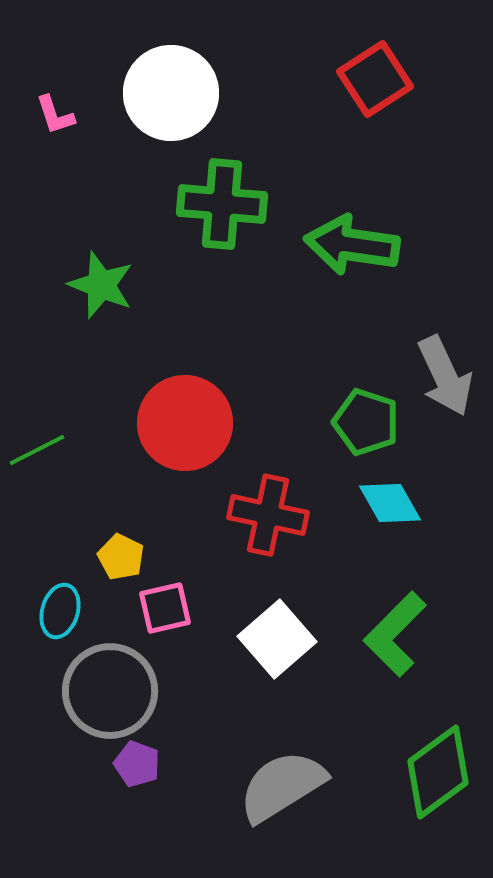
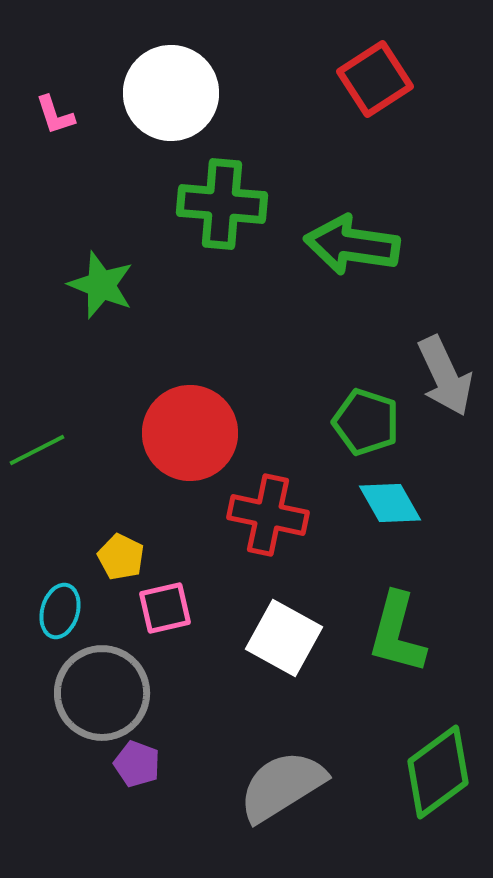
red circle: moved 5 px right, 10 px down
green L-shape: moved 2 px right, 1 px up; rotated 30 degrees counterclockwise
white square: moved 7 px right, 1 px up; rotated 20 degrees counterclockwise
gray circle: moved 8 px left, 2 px down
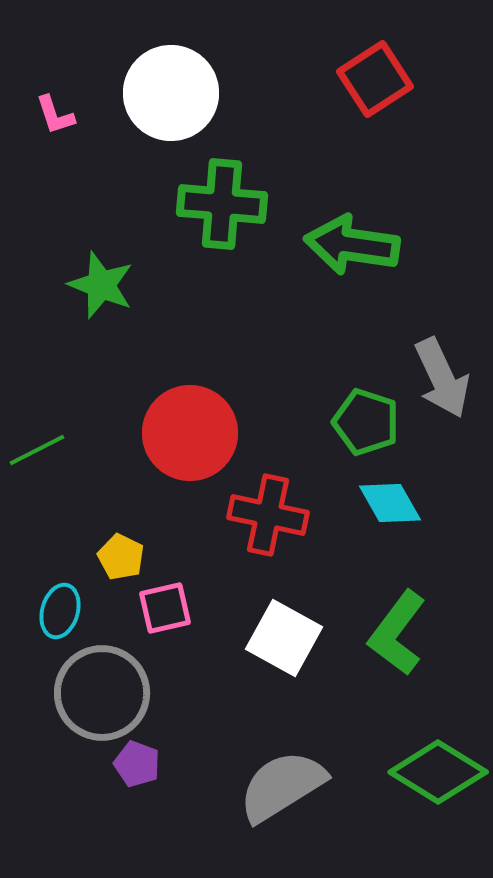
gray arrow: moved 3 px left, 2 px down
green L-shape: rotated 22 degrees clockwise
green diamond: rotated 68 degrees clockwise
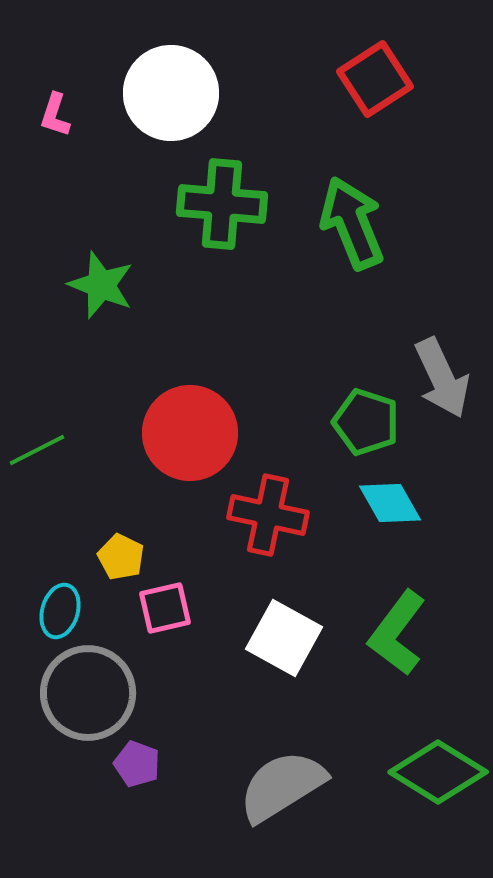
pink L-shape: rotated 36 degrees clockwise
green arrow: moved 22 px up; rotated 60 degrees clockwise
gray circle: moved 14 px left
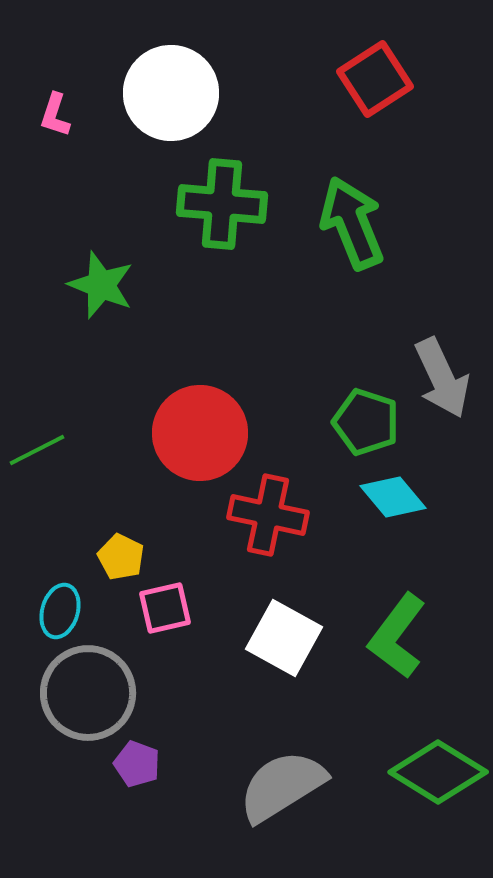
red circle: moved 10 px right
cyan diamond: moved 3 px right, 6 px up; rotated 10 degrees counterclockwise
green L-shape: moved 3 px down
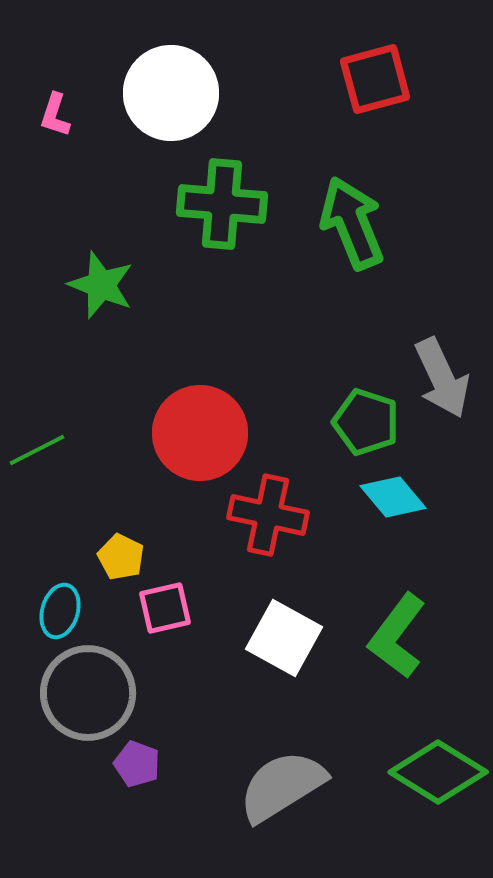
red square: rotated 18 degrees clockwise
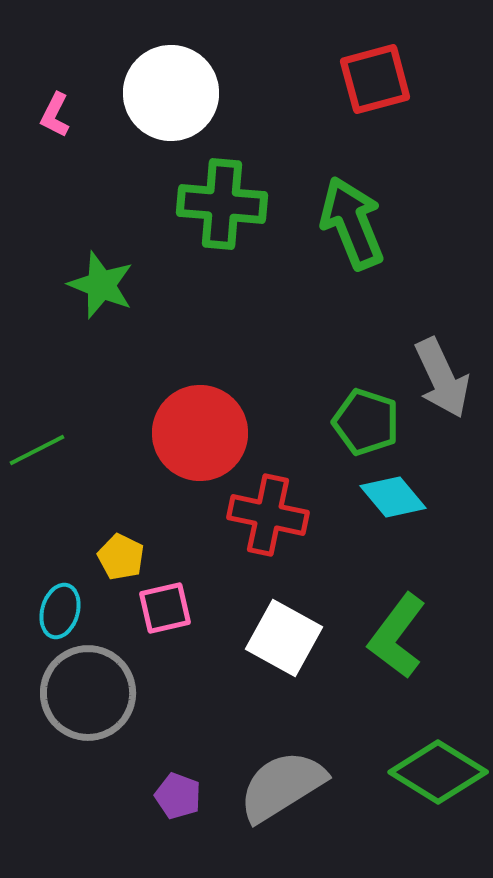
pink L-shape: rotated 9 degrees clockwise
purple pentagon: moved 41 px right, 32 px down
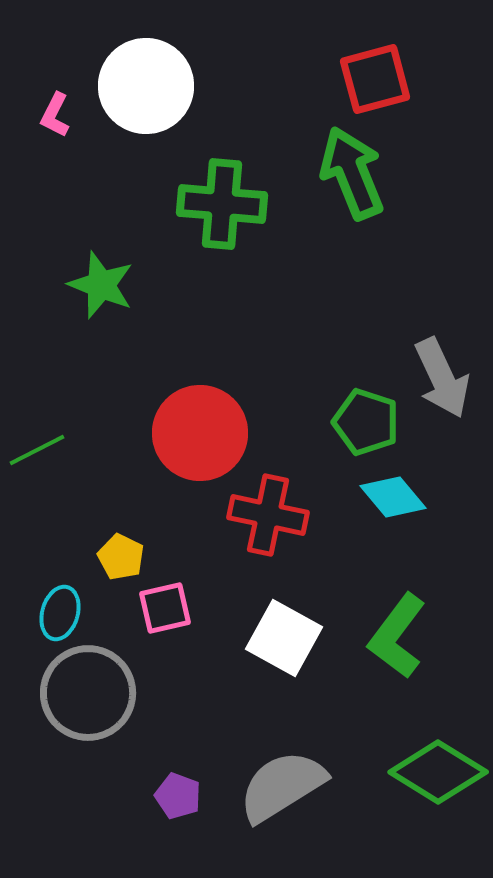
white circle: moved 25 px left, 7 px up
green arrow: moved 50 px up
cyan ellipse: moved 2 px down
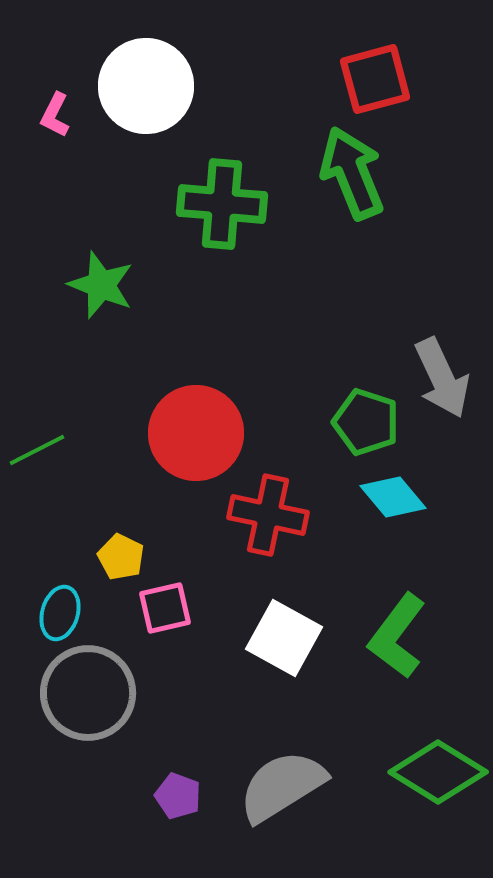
red circle: moved 4 px left
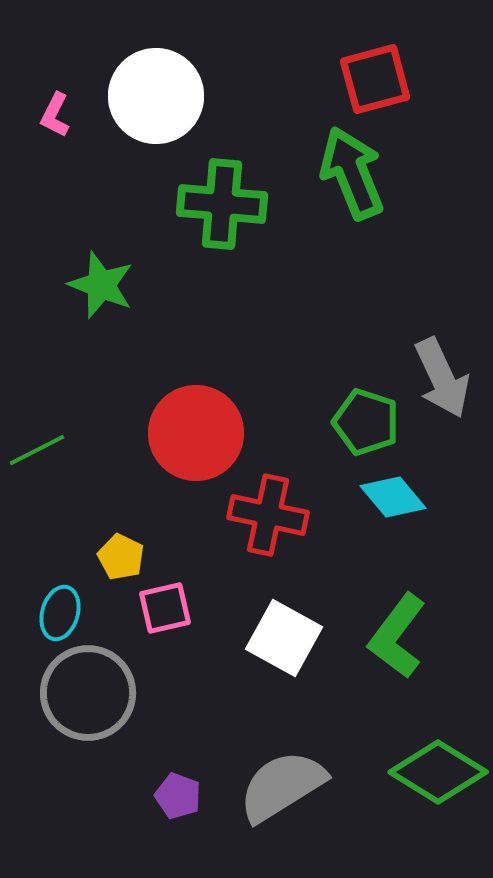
white circle: moved 10 px right, 10 px down
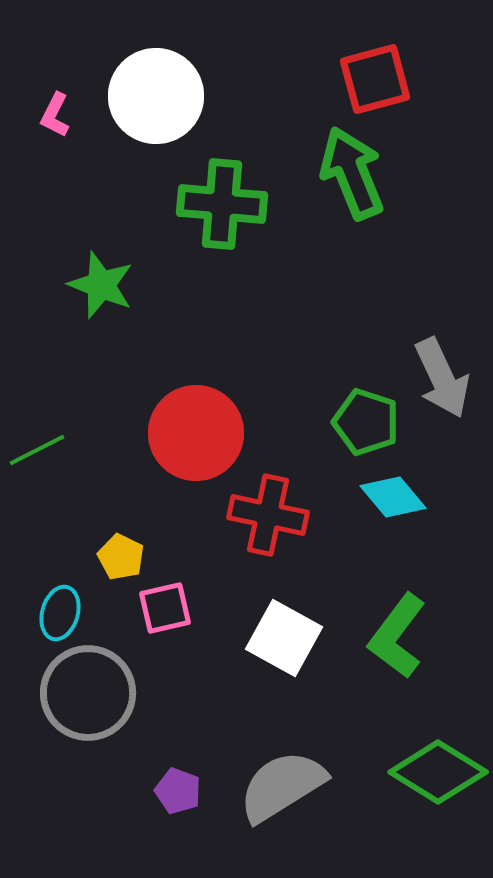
purple pentagon: moved 5 px up
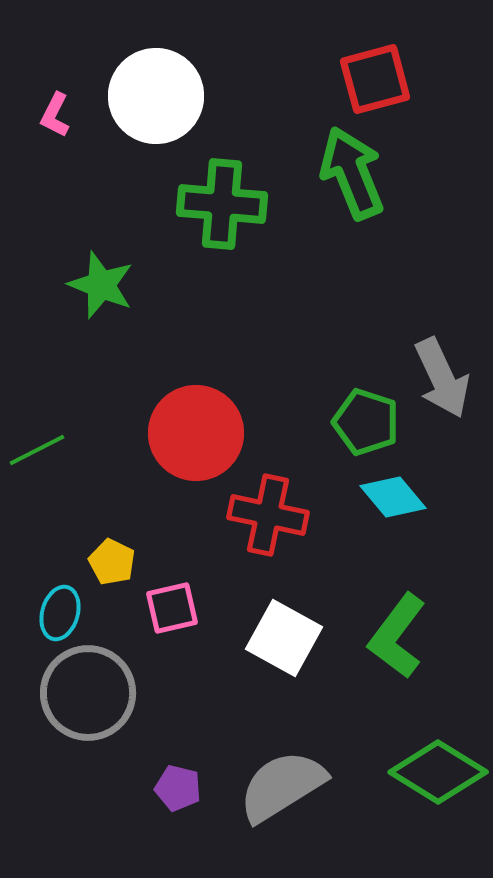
yellow pentagon: moved 9 px left, 5 px down
pink square: moved 7 px right
purple pentagon: moved 3 px up; rotated 6 degrees counterclockwise
